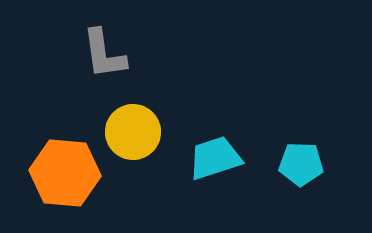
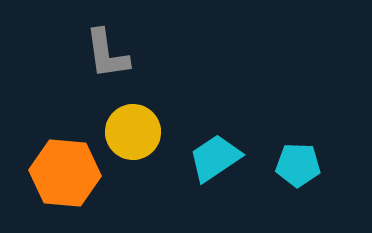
gray L-shape: moved 3 px right
cyan trapezoid: rotated 16 degrees counterclockwise
cyan pentagon: moved 3 px left, 1 px down
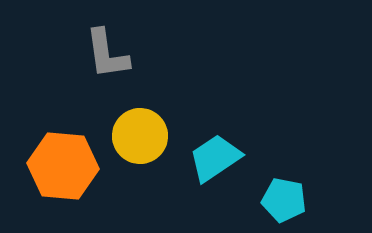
yellow circle: moved 7 px right, 4 px down
cyan pentagon: moved 14 px left, 35 px down; rotated 9 degrees clockwise
orange hexagon: moved 2 px left, 7 px up
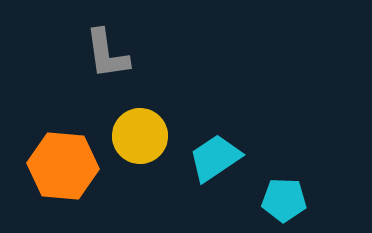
cyan pentagon: rotated 9 degrees counterclockwise
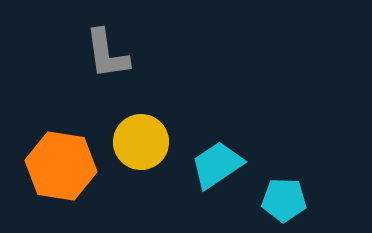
yellow circle: moved 1 px right, 6 px down
cyan trapezoid: moved 2 px right, 7 px down
orange hexagon: moved 2 px left; rotated 4 degrees clockwise
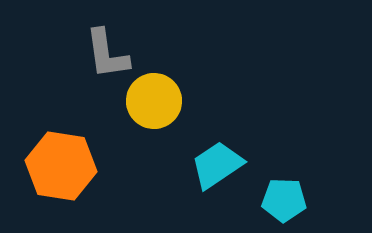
yellow circle: moved 13 px right, 41 px up
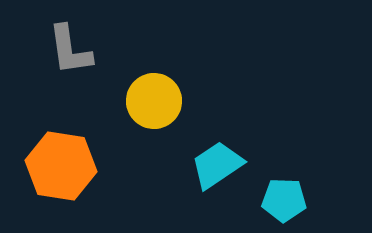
gray L-shape: moved 37 px left, 4 px up
